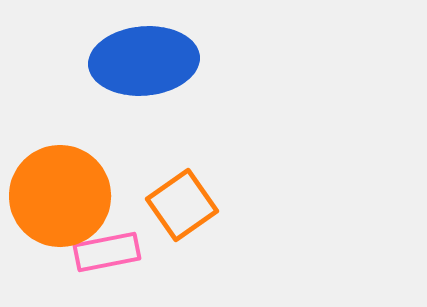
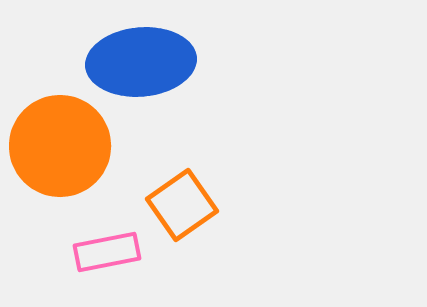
blue ellipse: moved 3 px left, 1 px down
orange circle: moved 50 px up
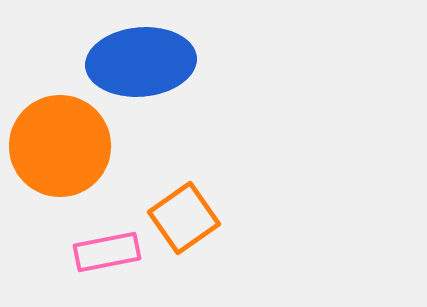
orange square: moved 2 px right, 13 px down
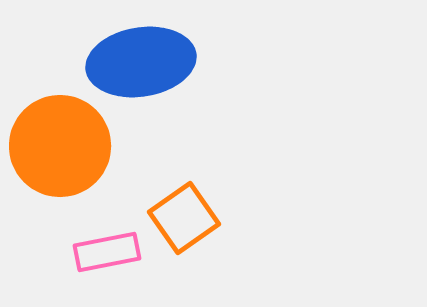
blue ellipse: rotated 4 degrees counterclockwise
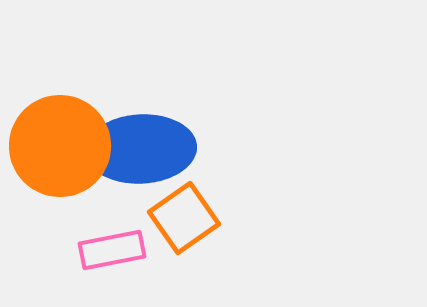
blue ellipse: moved 87 px down; rotated 6 degrees clockwise
pink rectangle: moved 5 px right, 2 px up
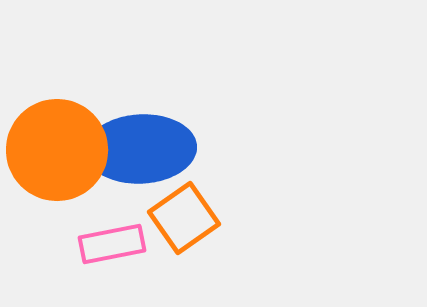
orange circle: moved 3 px left, 4 px down
pink rectangle: moved 6 px up
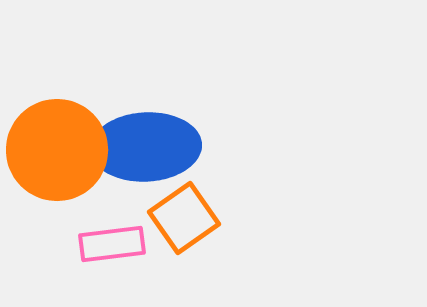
blue ellipse: moved 5 px right, 2 px up
pink rectangle: rotated 4 degrees clockwise
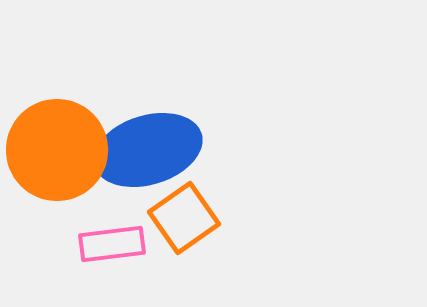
blue ellipse: moved 2 px right, 3 px down; rotated 14 degrees counterclockwise
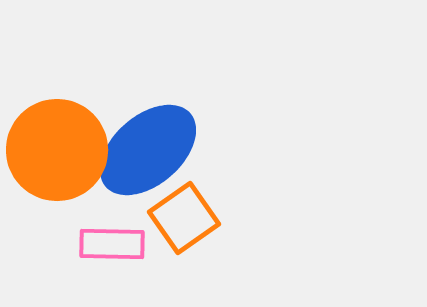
blue ellipse: rotated 24 degrees counterclockwise
pink rectangle: rotated 8 degrees clockwise
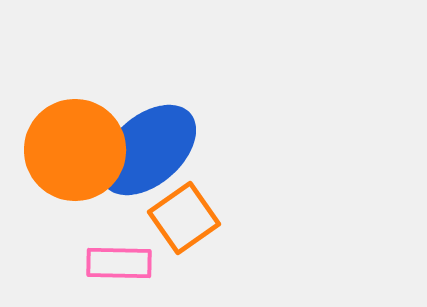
orange circle: moved 18 px right
pink rectangle: moved 7 px right, 19 px down
